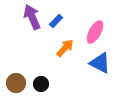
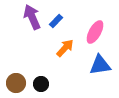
blue triangle: moved 2 px down; rotated 35 degrees counterclockwise
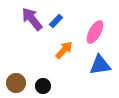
purple arrow: moved 2 px down; rotated 15 degrees counterclockwise
orange arrow: moved 1 px left, 2 px down
black circle: moved 2 px right, 2 px down
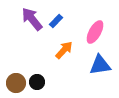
black circle: moved 6 px left, 4 px up
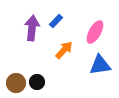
purple arrow: moved 9 px down; rotated 45 degrees clockwise
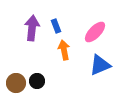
blue rectangle: moved 5 px down; rotated 64 degrees counterclockwise
pink ellipse: rotated 15 degrees clockwise
orange arrow: rotated 54 degrees counterclockwise
blue triangle: rotated 15 degrees counterclockwise
black circle: moved 1 px up
